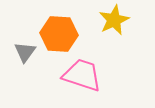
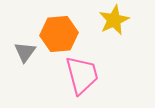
orange hexagon: rotated 9 degrees counterclockwise
pink trapezoid: rotated 57 degrees clockwise
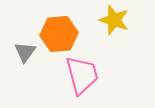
yellow star: rotated 28 degrees counterclockwise
